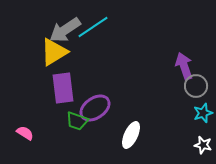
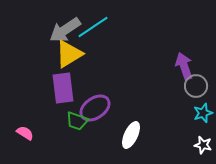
yellow triangle: moved 15 px right, 2 px down
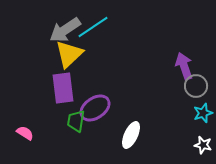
yellow triangle: rotated 12 degrees counterclockwise
green trapezoid: moved 1 px left; rotated 80 degrees clockwise
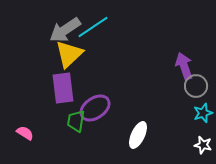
white ellipse: moved 7 px right
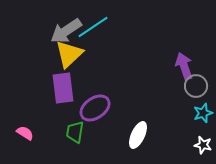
gray arrow: moved 1 px right, 1 px down
green trapezoid: moved 1 px left, 11 px down
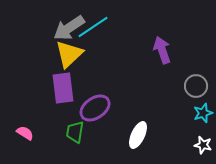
gray arrow: moved 3 px right, 3 px up
purple arrow: moved 22 px left, 16 px up
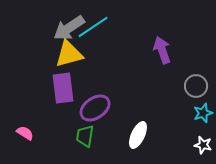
yellow triangle: rotated 28 degrees clockwise
green trapezoid: moved 10 px right, 4 px down
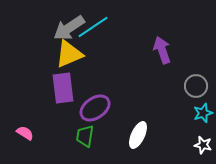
yellow triangle: rotated 8 degrees counterclockwise
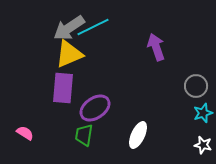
cyan line: rotated 8 degrees clockwise
purple arrow: moved 6 px left, 3 px up
purple rectangle: rotated 12 degrees clockwise
green trapezoid: moved 1 px left, 1 px up
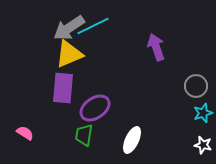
cyan line: moved 1 px up
white ellipse: moved 6 px left, 5 px down
